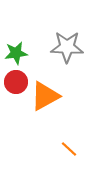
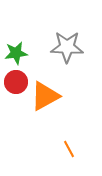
orange line: rotated 18 degrees clockwise
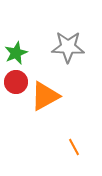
gray star: moved 1 px right
green star: rotated 15 degrees counterclockwise
orange line: moved 5 px right, 2 px up
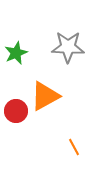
red circle: moved 29 px down
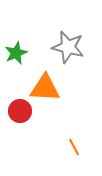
gray star: rotated 12 degrees clockwise
orange triangle: moved 8 px up; rotated 32 degrees clockwise
red circle: moved 4 px right
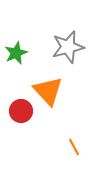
gray star: rotated 28 degrees counterclockwise
orange triangle: moved 3 px right, 3 px down; rotated 44 degrees clockwise
red circle: moved 1 px right
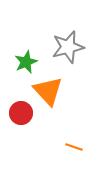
green star: moved 10 px right, 9 px down
red circle: moved 2 px down
orange line: rotated 42 degrees counterclockwise
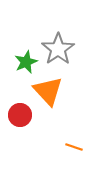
gray star: moved 10 px left, 2 px down; rotated 20 degrees counterclockwise
red circle: moved 1 px left, 2 px down
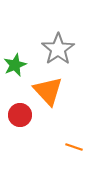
green star: moved 11 px left, 3 px down
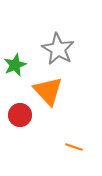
gray star: rotated 8 degrees counterclockwise
